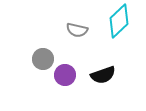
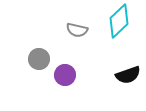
gray circle: moved 4 px left
black semicircle: moved 25 px right
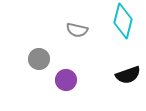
cyan diamond: moved 4 px right; rotated 32 degrees counterclockwise
purple circle: moved 1 px right, 5 px down
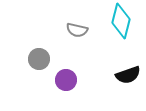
cyan diamond: moved 2 px left
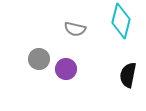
gray semicircle: moved 2 px left, 1 px up
black semicircle: rotated 120 degrees clockwise
purple circle: moved 11 px up
